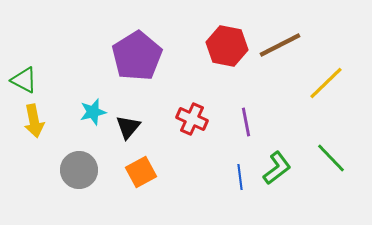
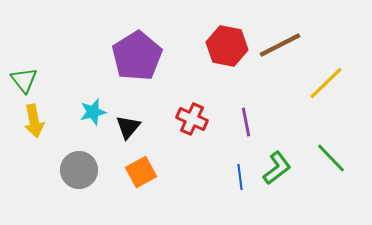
green triangle: rotated 24 degrees clockwise
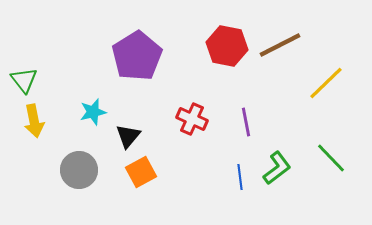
black triangle: moved 9 px down
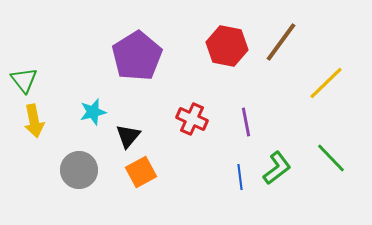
brown line: moved 1 px right, 3 px up; rotated 27 degrees counterclockwise
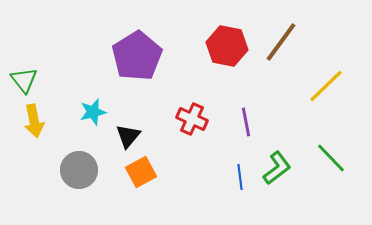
yellow line: moved 3 px down
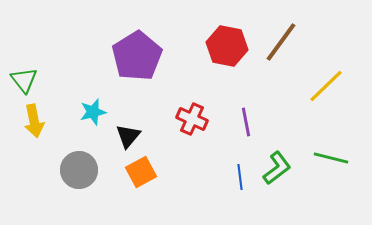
green line: rotated 32 degrees counterclockwise
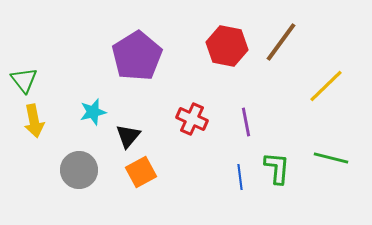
green L-shape: rotated 48 degrees counterclockwise
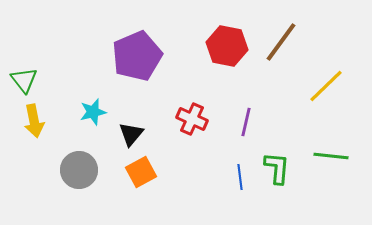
purple pentagon: rotated 9 degrees clockwise
purple line: rotated 24 degrees clockwise
black triangle: moved 3 px right, 2 px up
green line: moved 2 px up; rotated 8 degrees counterclockwise
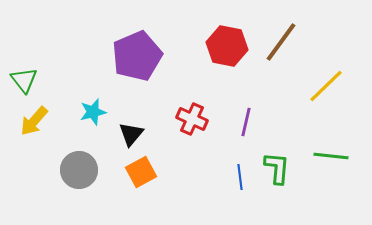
yellow arrow: rotated 52 degrees clockwise
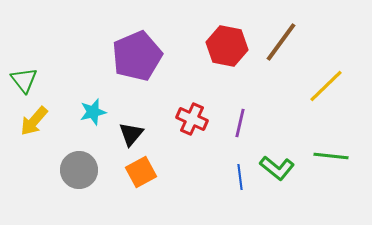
purple line: moved 6 px left, 1 px down
green L-shape: rotated 124 degrees clockwise
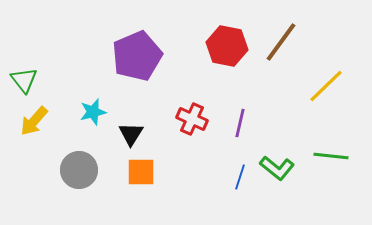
black triangle: rotated 8 degrees counterclockwise
orange square: rotated 28 degrees clockwise
blue line: rotated 25 degrees clockwise
